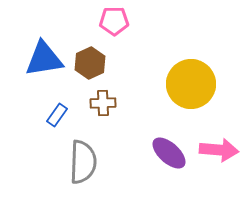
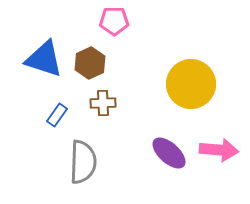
blue triangle: rotated 27 degrees clockwise
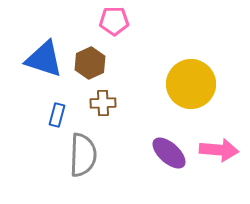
blue rectangle: rotated 20 degrees counterclockwise
gray semicircle: moved 7 px up
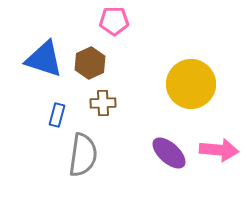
gray semicircle: rotated 6 degrees clockwise
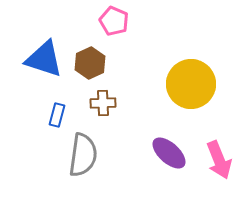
pink pentagon: rotated 24 degrees clockwise
pink arrow: moved 10 px down; rotated 63 degrees clockwise
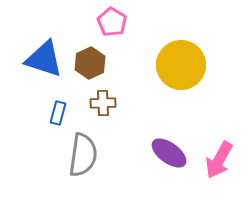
pink pentagon: moved 2 px left, 1 px down; rotated 8 degrees clockwise
yellow circle: moved 10 px left, 19 px up
blue rectangle: moved 1 px right, 2 px up
purple ellipse: rotated 6 degrees counterclockwise
pink arrow: rotated 51 degrees clockwise
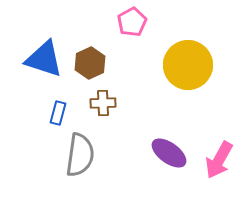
pink pentagon: moved 20 px right; rotated 12 degrees clockwise
yellow circle: moved 7 px right
gray semicircle: moved 3 px left
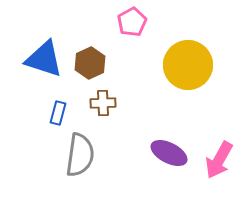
purple ellipse: rotated 9 degrees counterclockwise
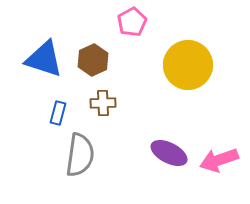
brown hexagon: moved 3 px right, 3 px up
pink arrow: rotated 42 degrees clockwise
